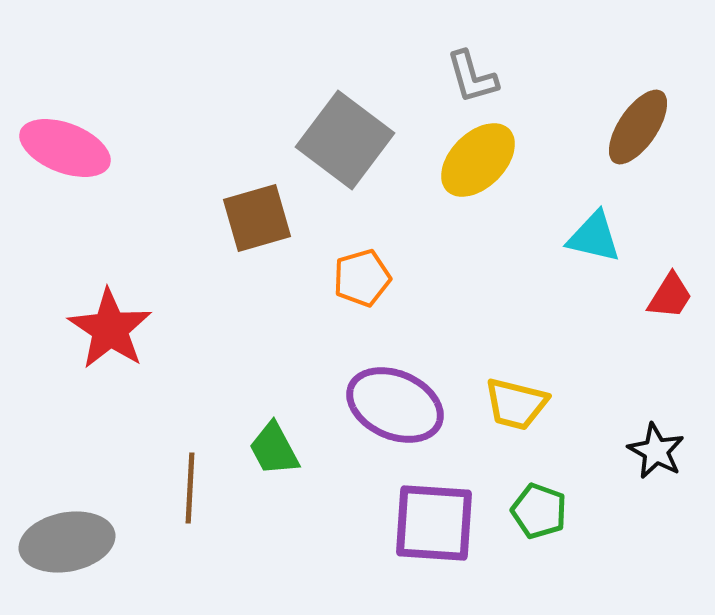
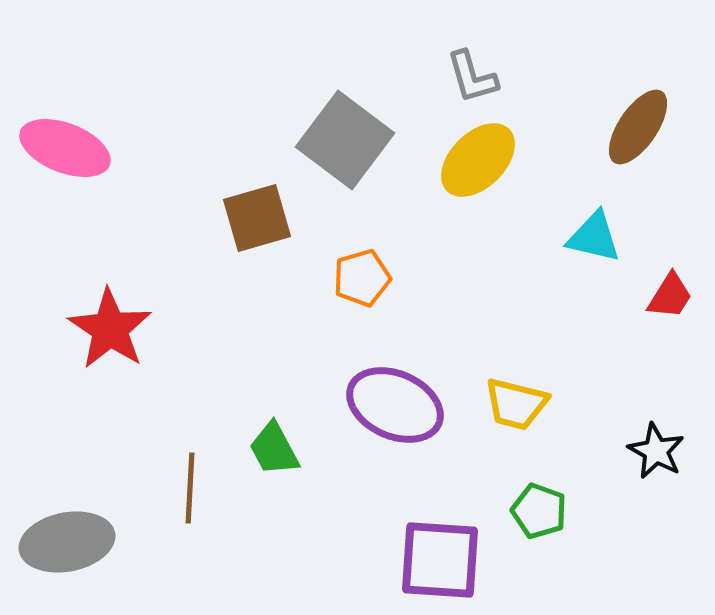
purple square: moved 6 px right, 37 px down
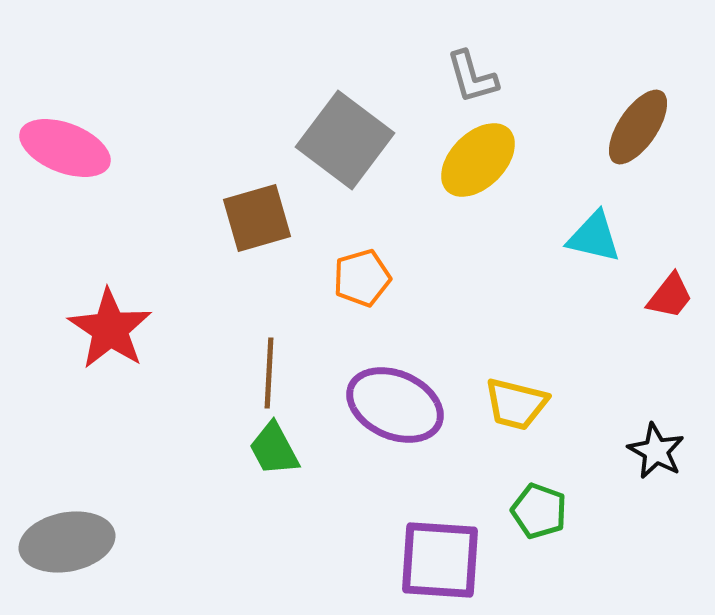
red trapezoid: rotated 6 degrees clockwise
brown line: moved 79 px right, 115 px up
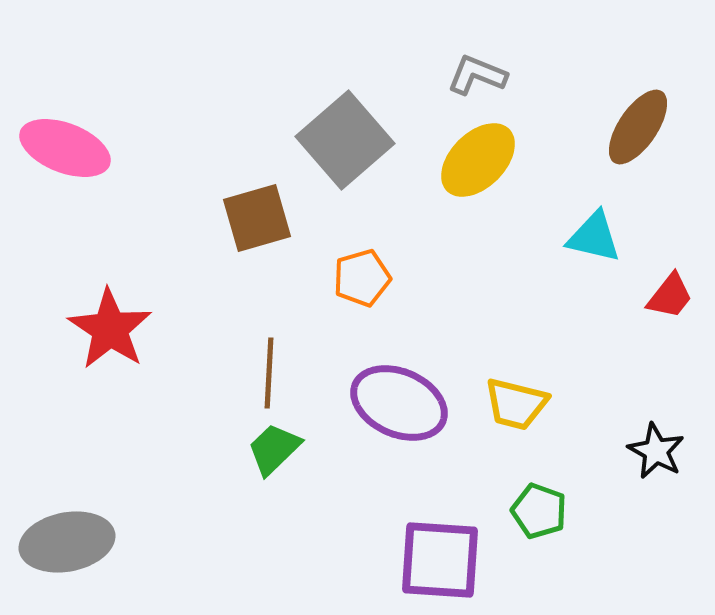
gray L-shape: moved 5 px right, 2 px up; rotated 128 degrees clockwise
gray square: rotated 12 degrees clockwise
purple ellipse: moved 4 px right, 2 px up
green trapezoid: rotated 74 degrees clockwise
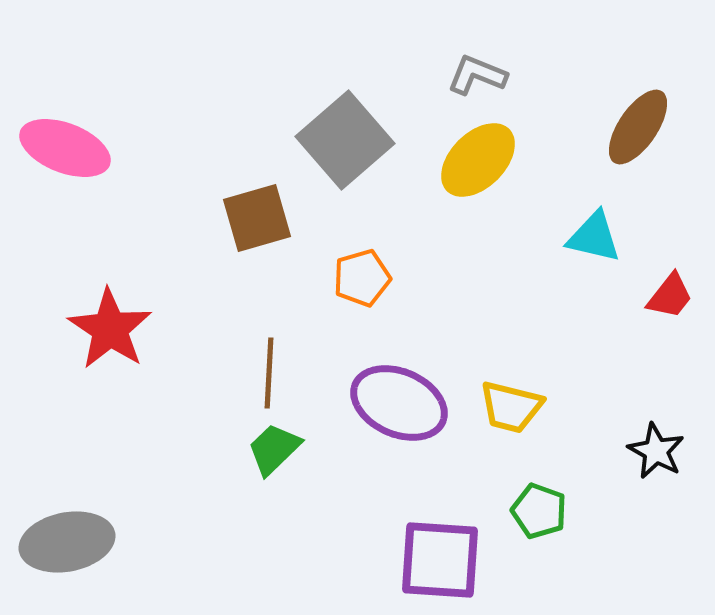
yellow trapezoid: moved 5 px left, 3 px down
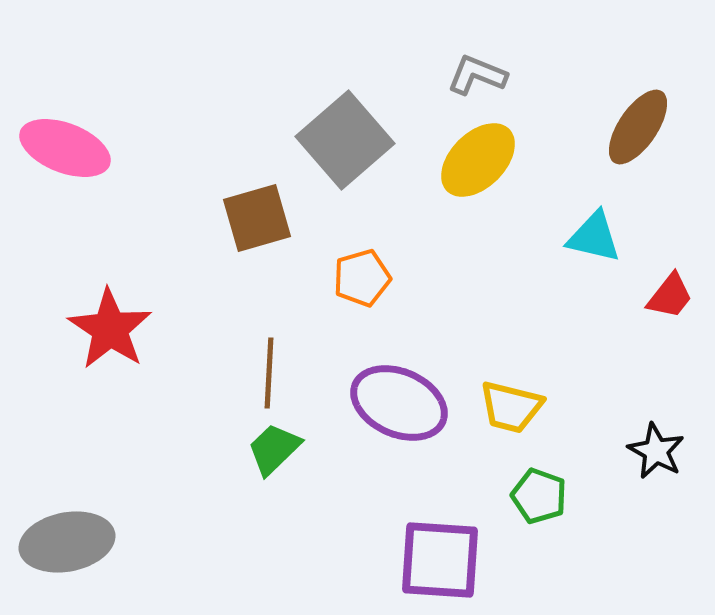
green pentagon: moved 15 px up
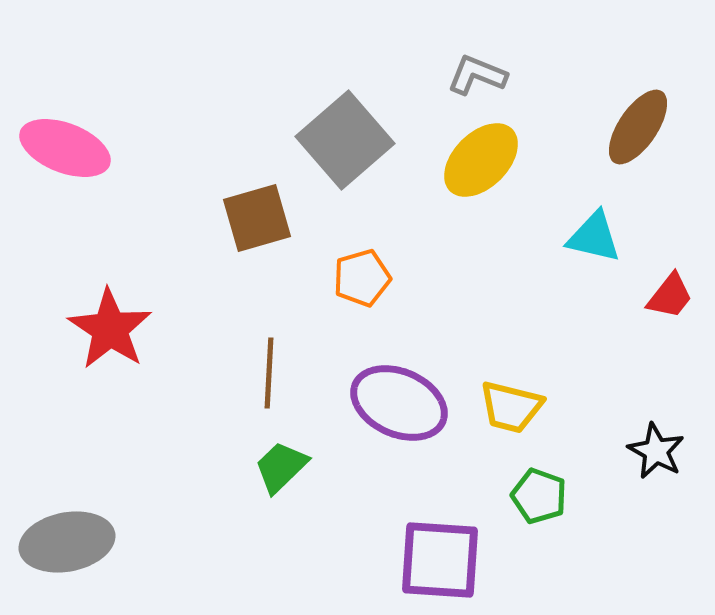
yellow ellipse: moved 3 px right
green trapezoid: moved 7 px right, 18 px down
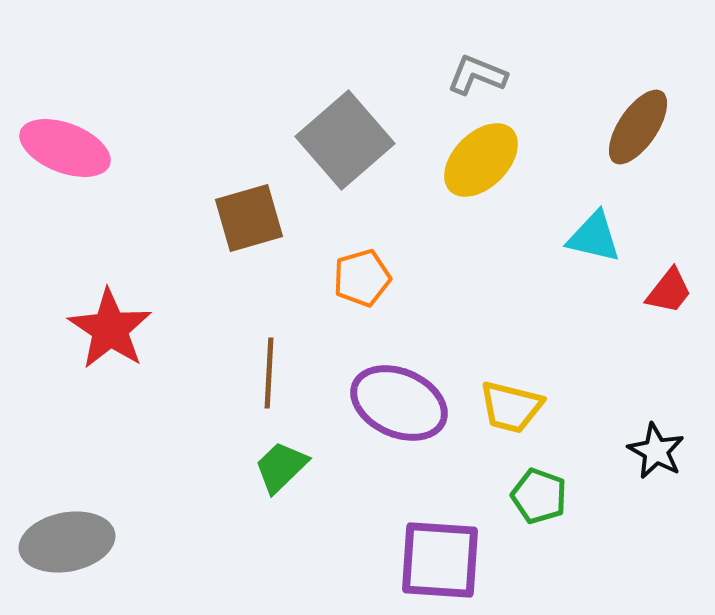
brown square: moved 8 px left
red trapezoid: moved 1 px left, 5 px up
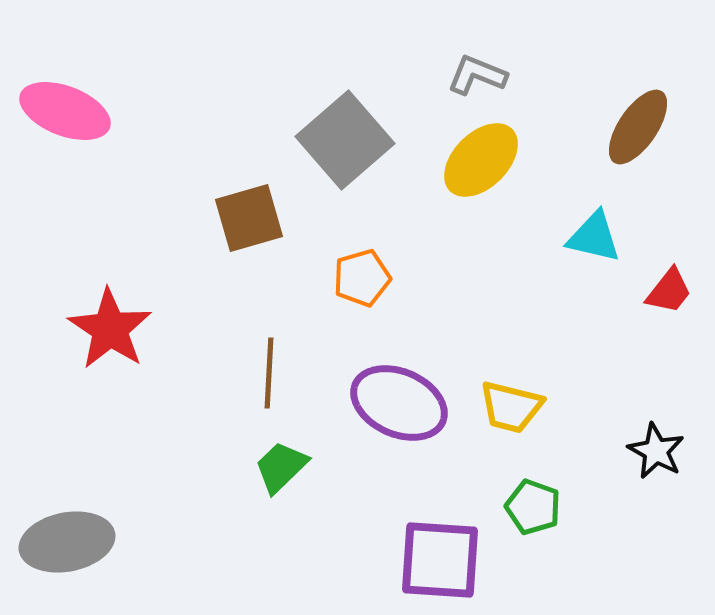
pink ellipse: moved 37 px up
green pentagon: moved 6 px left, 11 px down
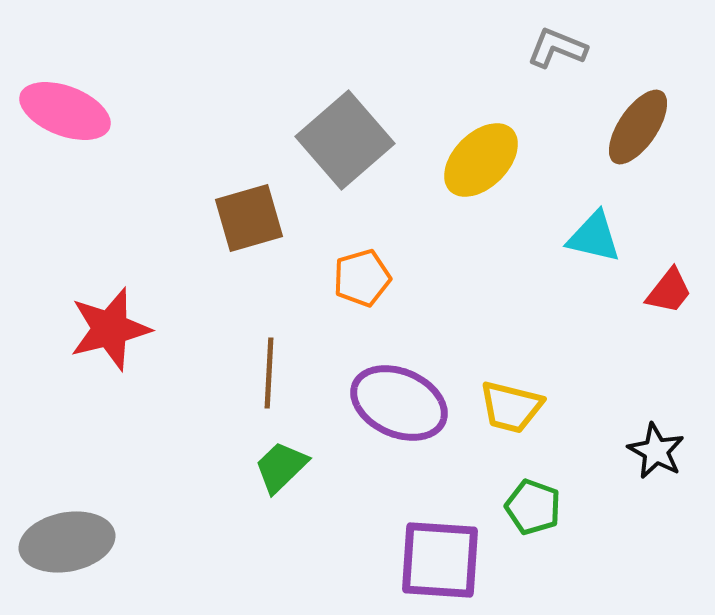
gray L-shape: moved 80 px right, 27 px up
red star: rotated 24 degrees clockwise
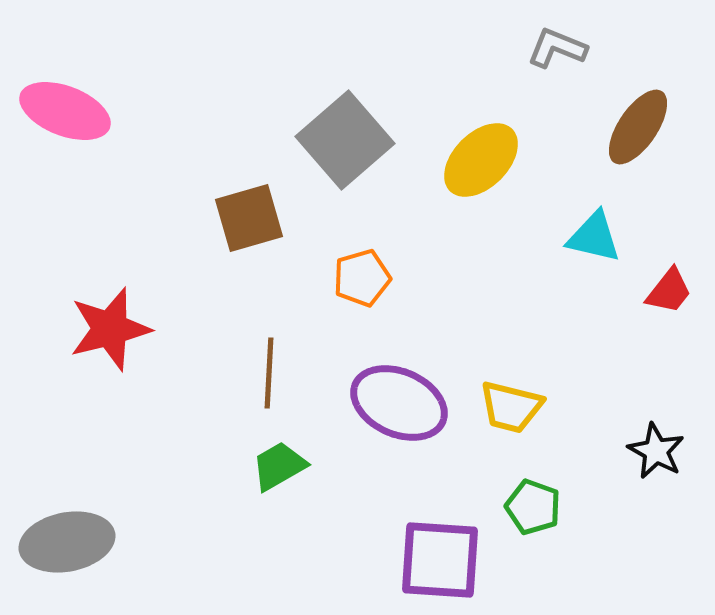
green trapezoid: moved 2 px left, 1 px up; rotated 14 degrees clockwise
